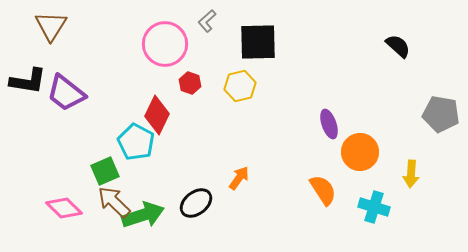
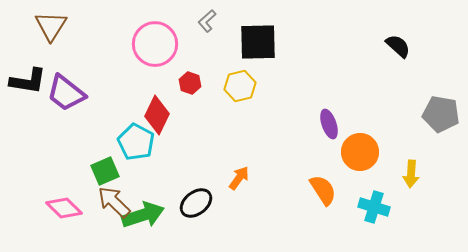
pink circle: moved 10 px left
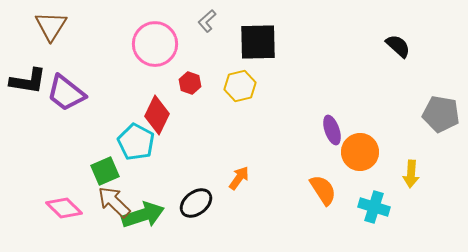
purple ellipse: moved 3 px right, 6 px down
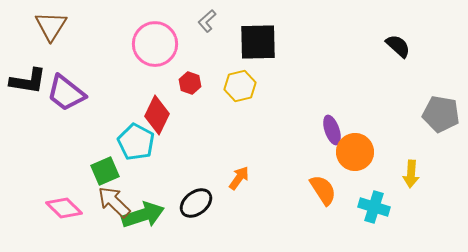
orange circle: moved 5 px left
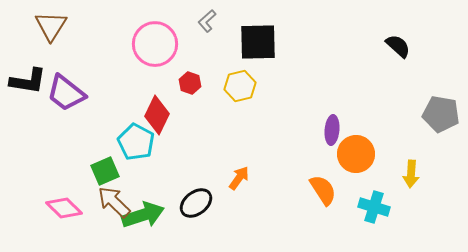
purple ellipse: rotated 24 degrees clockwise
orange circle: moved 1 px right, 2 px down
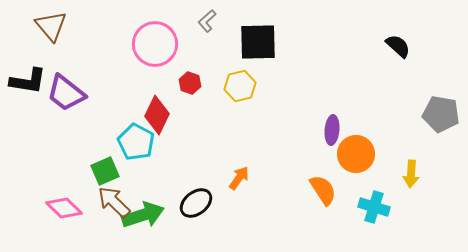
brown triangle: rotated 12 degrees counterclockwise
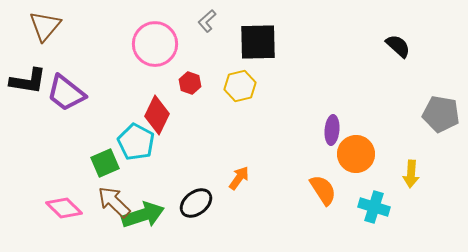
brown triangle: moved 6 px left; rotated 20 degrees clockwise
green square: moved 8 px up
